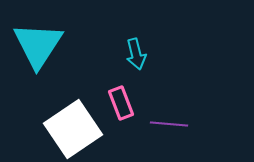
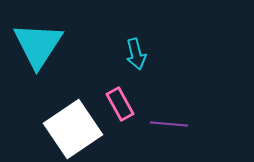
pink rectangle: moved 1 px left, 1 px down; rotated 8 degrees counterclockwise
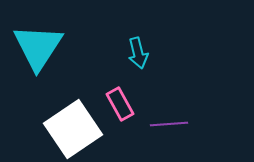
cyan triangle: moved 2 px down
cyan arrow: moved 2 px right, 1 px up
purple line: rotated 9 degrees counterclockwise
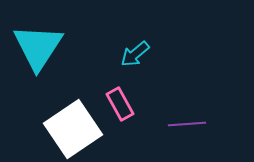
cyan arrow: moved 3 px left, 1 px down; rotated 64 degrees clockwise
purple line: moved 18 px right
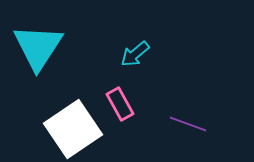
purple line: moved 1 px right; rotated 24 degrees clockwise
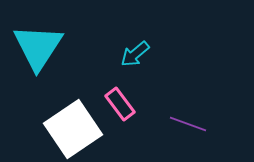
pink rectangle: rotated 8 degrees counterclockwise
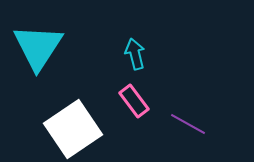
cyan arrow: rotated 116 degrees clockwise
pink rectangle: moved 14 px right, 3 px up
purple line: rotated 9 degrees clockwise
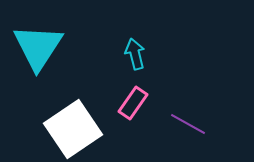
pink rectangle: moved 1 px left, 2 px down; rotated 72 degrees clockwise
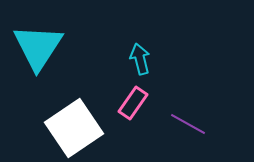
cyan arrow: moved 5 px right, 5 px down
white square: moved 1 px right, 1 px up
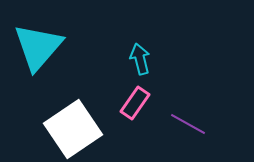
cyan triangle: rotated 8 degrees clockwise
pink rectangle: moved 2 px right
white square: moved 1 px left, 1 px down
